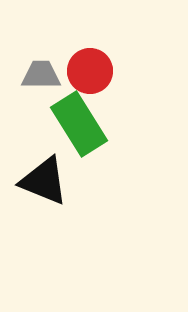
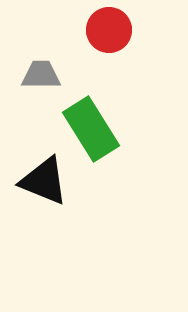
red circle: moved 19 px right, 41 px up
green rectangle: moved 12 px right, 5 px down
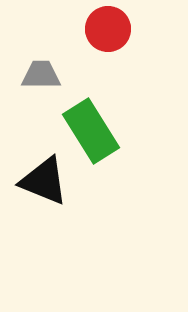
red circle: moved 1 px left, 1 px up
green rectangle: moved 2 px down
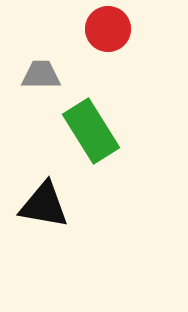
black triangle: moved 24 px down; rotated 12 degrees counterclockwise
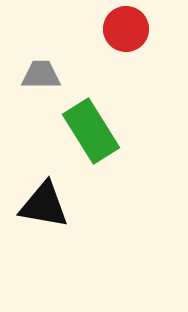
red circle: moved 18 px right
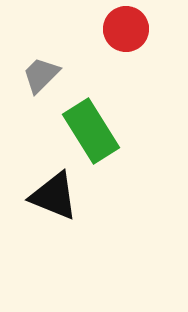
gray trapezoid: rotated 45 degrees counterclockwise
black triangle: moved 10 px right, 9 px up; rotated 12 degrees clockwise
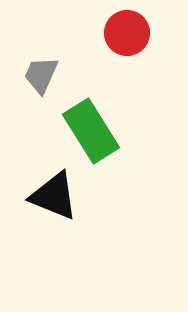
red circle: moved 1 px right, 4 px down
gray trapezoid: rotated 21 degrees counterclockwise
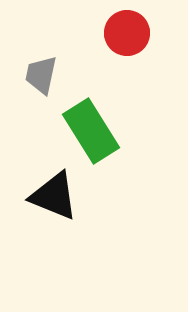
gray trapezoid: rotated 12 degrees counterclockwise
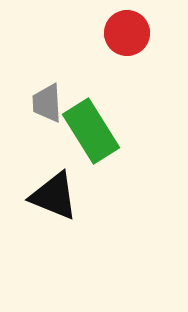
gray trapezoid: moved 6 px right, 28 px down; rotated 15 degrees counterclockwise
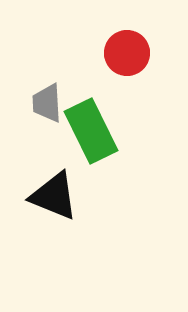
red circle: moved 20 px down
green rectangle: rotated 6 degrees clockwise
